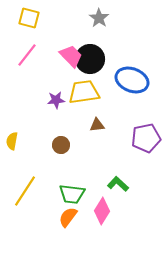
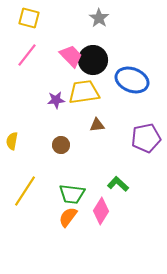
black circle: moved 3 px right, 1 px down
pink diamond: moved 1 px left
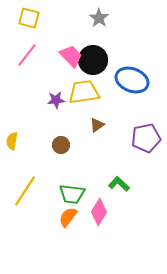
brown triangle: rotated 28 degrees counterclockwise
green L-shape: moved 1 px right
pink diamond: moved 2 px left, 1 px down
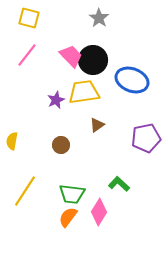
purple star: rotated 18 degrees counterclockwise
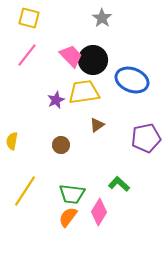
gray star: moved 3 px right
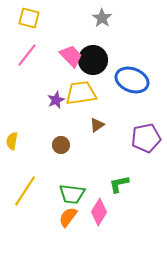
yellow trapezoid: moved 3 px left, 1 px down
green L-shape: rotated 55 degrees counterclockwise
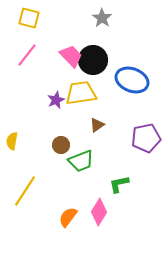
green trapezoid: moved 9 px right, 33 px up; rotated 28 degrees counterclockwise
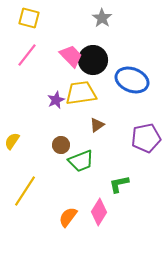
yellow semicircle: rotated 24 degrees clockwise
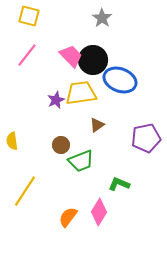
yellow square: moved 2 px up
blue ellipse: moved 12 px left
yellow semicircle: rotated 42 degrees counterclockwise
green L-shape: rotated 35 degrees clockwise
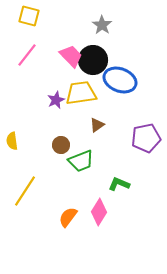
gray star: moved 7 px down
